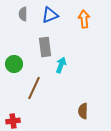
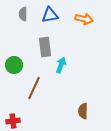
blue triangle: rotated 12 degrees clockwise
orange arrow: rotated 108 degrees clockwise
green circle: moved 1 px down
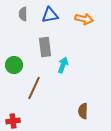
cyan arrow: moved 2 px right
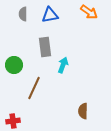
orange arrow: moved 5 px right, 7 px up; rotated 24 degrees clockwise
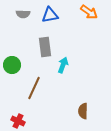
gray semicircle: rotated 88 degrees counterclockwise
green circle: moved 2 px left
red cross: moved 5 px right; rotated 32 degrees clockwise
